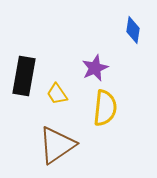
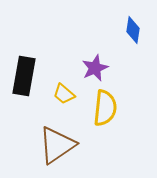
yellow trapezoid: moved 7 px right; rotated 15 degrees counterclockwise
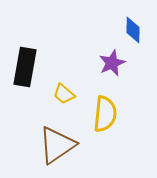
blue diamond: rotated 8 degrees counterclockwise
purple star: moved 17 px right, 5 px up
black rectangle: moved 1 px right, 9 px up
yellow semicircle: moved 6 px down
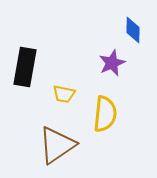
yellow trapezoid: rotated 30 degrees counterclockwise
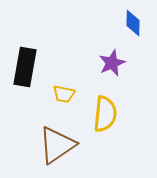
blue diamond: moved 7 px up
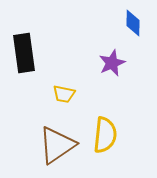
black rectangle: moved 1 px left, 14 px up; rotated 18 degrees counterclockwise
yellow semicircle: moved 21 px down
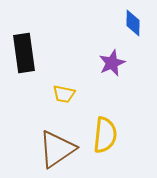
brown triangle: moved 4 px down
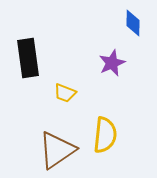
black rectangle: moved 4 px right, 5 px down
yellow trapezoid: moved 1 px right, 1 px up; rotated 10 degrees clockwise
brown triangle: moved 1 px down
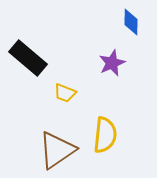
blue diamond: moved 2 px left, 1 px up
black rectangle: rotated 42 degrees counterclockwise
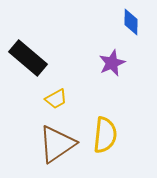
yellow trapezoid: moved 9 px left, 6 px down; rotated 50 degrees counterclockwise
brown triangle: moved 6 px up
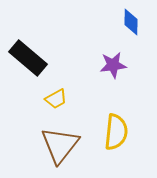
purple star: moved 1 px right, 2 px down; rotated 16 degrees clockwise
yellow semicircle: moved 11 px right, 3 px up
brown triangle: moved 3 px right, 1 px down; rotated 18 degrees counterclockwise
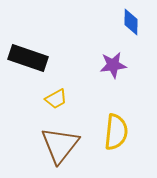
black rectangle: rotated 21 degrees counterclockwise
